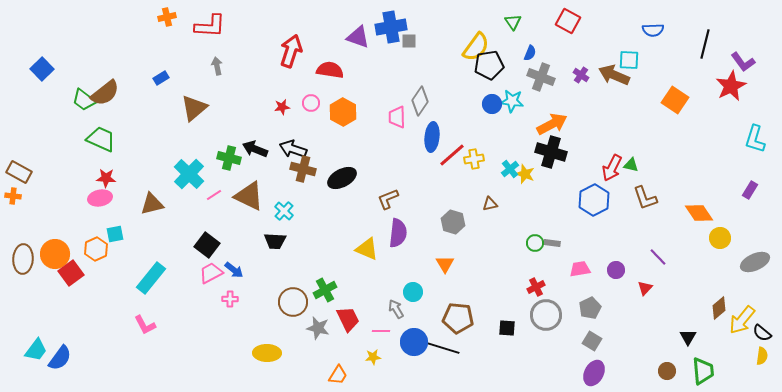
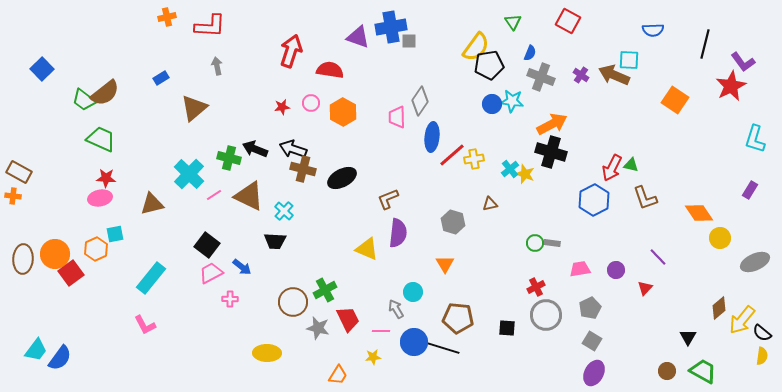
blue arrow at (234, 270): moved 8 px right, 3 px up
green trapezoid at (703, 371): rotated 56 degrees counterclockwise
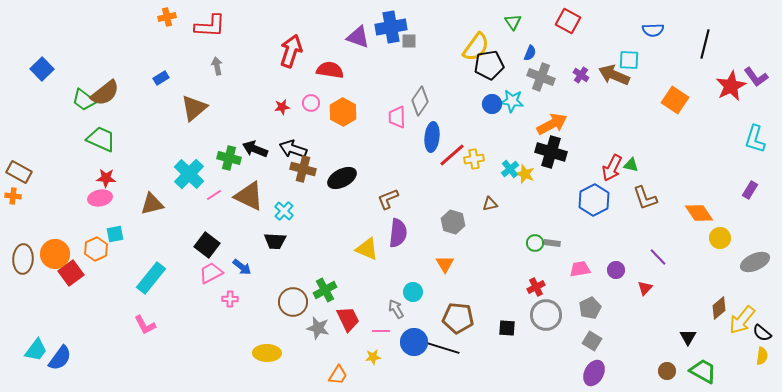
purple L-shape at (743, 62): moved 13 px right, 15 px down
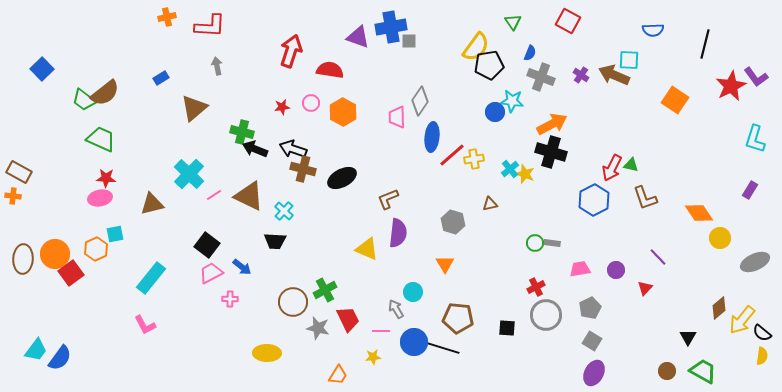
blue circle at (492, 104): moved 3 px right, 8 px down
green cross at (229, 158): moved 13 px right, 26 px up
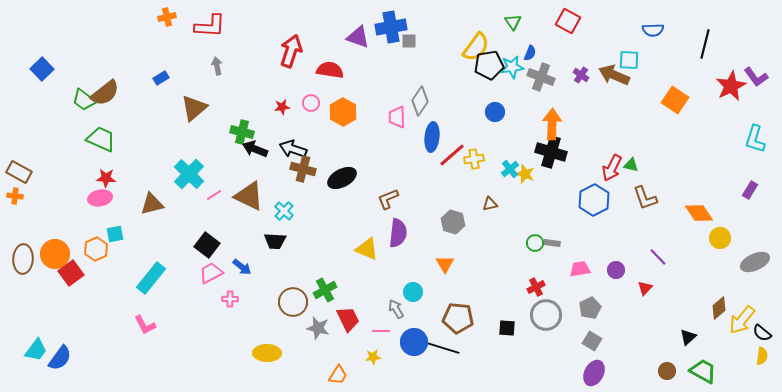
cyan star at (512, 101): moved 34 px up; rotated 15 degrees counterclockwise
orange arrow at (552, 124): rotated 60 degrees counterclockwise
orange cross at (13, 196): moved 2 px right
black triangle at (688, 337): rotated 18 degrees clockwise
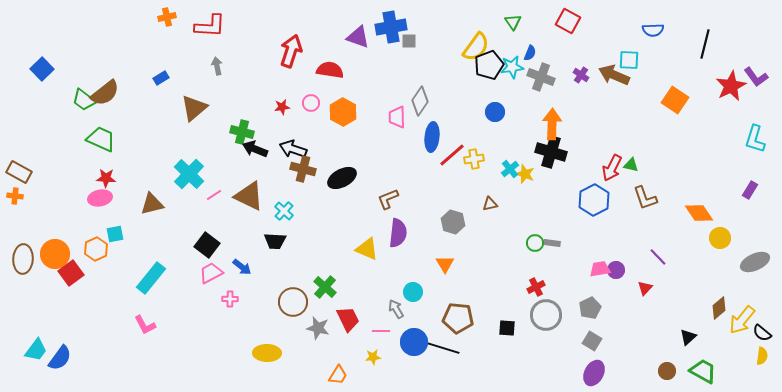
black pentagon at (489, 65): rotated 12 degrees counterclockwise
pink trapezoid at (580, 269): moved 20 px right
green cross at (325, 290): moved 3 px up; rotated 20 degrees counterclockwise
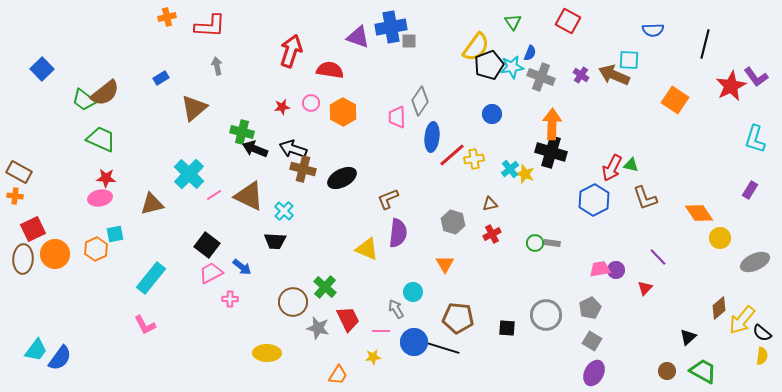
blue circle at (495, 112): moved 3 px left, 2 px down
red square at (71, 273): moved 38 px left, 44 px up; rotated 10 degrees clockwise
red cross at (536, 287): moved 44 px left, 53 px up
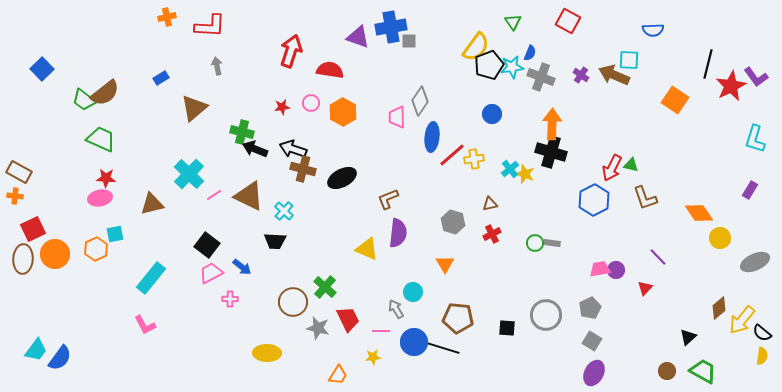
black line at (705, 44): moved 3 px right, 20 px down
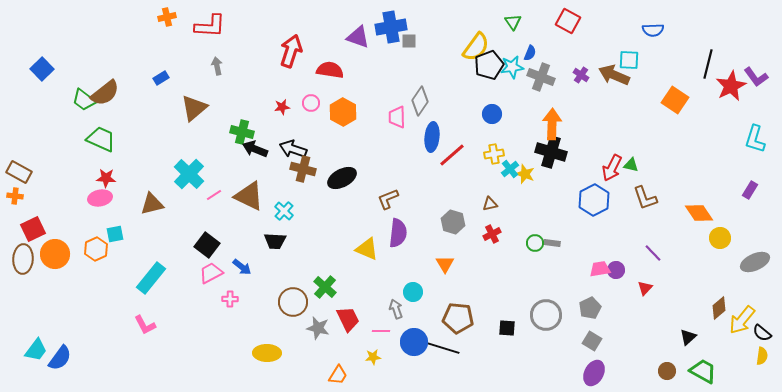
yellow cross at (474, 159): moved 20 px right, 5 px up
purple line at (658, 257): moved 5 px left, 4 px up
gray arrow at (396, 309): rotated 12 degrees clockwise
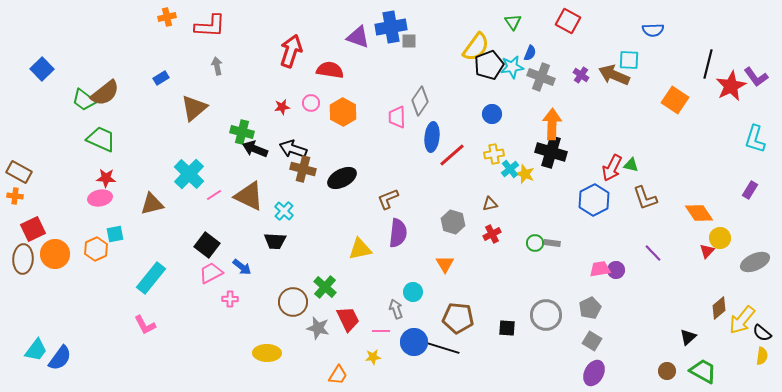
yellow triangle at (367, 249): moved 7 px left; rotated 35 degrees counterclockwise
red triangle at (645, 288): moved 62 px right, 37 px up
